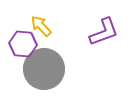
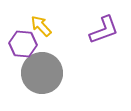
purple L-shape: moved 2 px up
gray circle: moved 2 px left, 4 px down
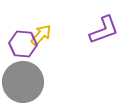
yellow arrow: moved 9 px down; rotated 85 degrees clockwise
gray circle: moved 19 px left, 9 px down
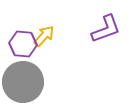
purple L-shape: moved 2 px right, 1 px up
yellow arrow: moved 3 px right, 1 px down
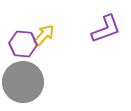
yellow arrow: moved 1 px up
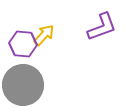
purple L-shape: moved 4 px left, 2 px up
gray circle: moved 3 px down
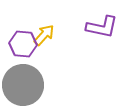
purple L-shape: rotated 32 degrees clockwise
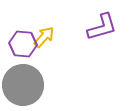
purple L-shape: rotated 28 degrees counterclockwise
yellow arrow: moved 2 px down
